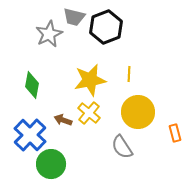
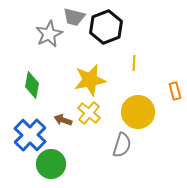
yellow line: moved 5 px right, 11 px up
orange rectangle: moved 42 px up
gray semicircle: moved 2 px up; rotated 130 degrees counterclockwise
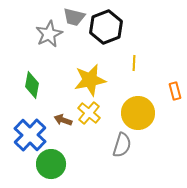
yellow circle: moved 1 px down
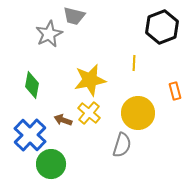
gray trapezoid: moved 1 px up
black hexagon: moved 56 px right
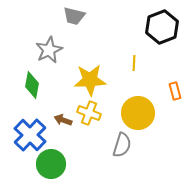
gray star: moved 16 px down
yellow star: rotated 8 degrees clockwise
yellow cross: rotated 20 degrees counterclockwise
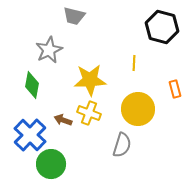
black hexagon: rotated 24 degrees counterclockwise
orange rectangle: moved 2 px up
yellow circle: moved 4 px up
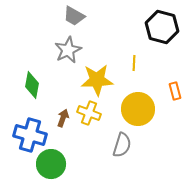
gray trapezoid: rotated 15 degrees clockwise
gray star: moved 19 px right
yellow star: moved 7 px right
orange rectangle: moved 2 px down
brown arrow: moved 2 px up; rotated 90 degrees clockwise
blue cross: rotated 28 degrees counterclockwise
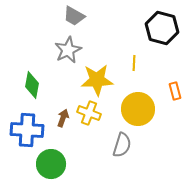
black hexagon: moved 1 px down
blue cross: moved 3 px left, 5 px up; rotated 12 degrees counterclockwise
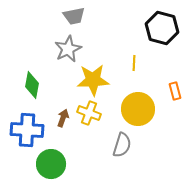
gray trapezoid: rotated 40 degrees counterclockwise
gray star: moved 1 px up
yellow star: moved 4 px left
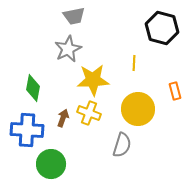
green diamond: moved 1 px right, 3 px down
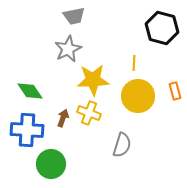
green diamond: moved 3 px left, 3 px down; rotated 44 degrees counterclockwise
yellow circle: moved 13 px up
